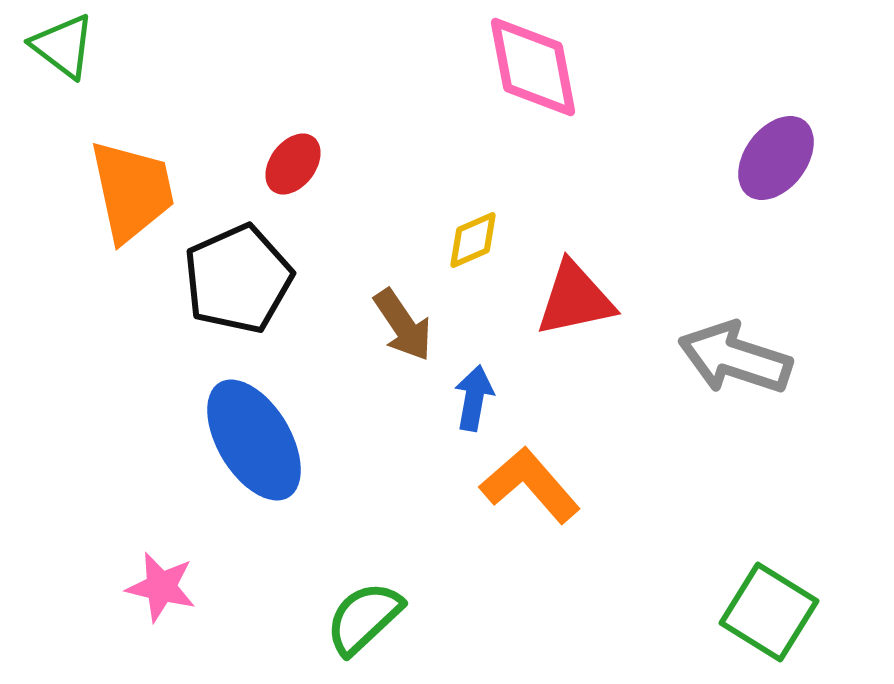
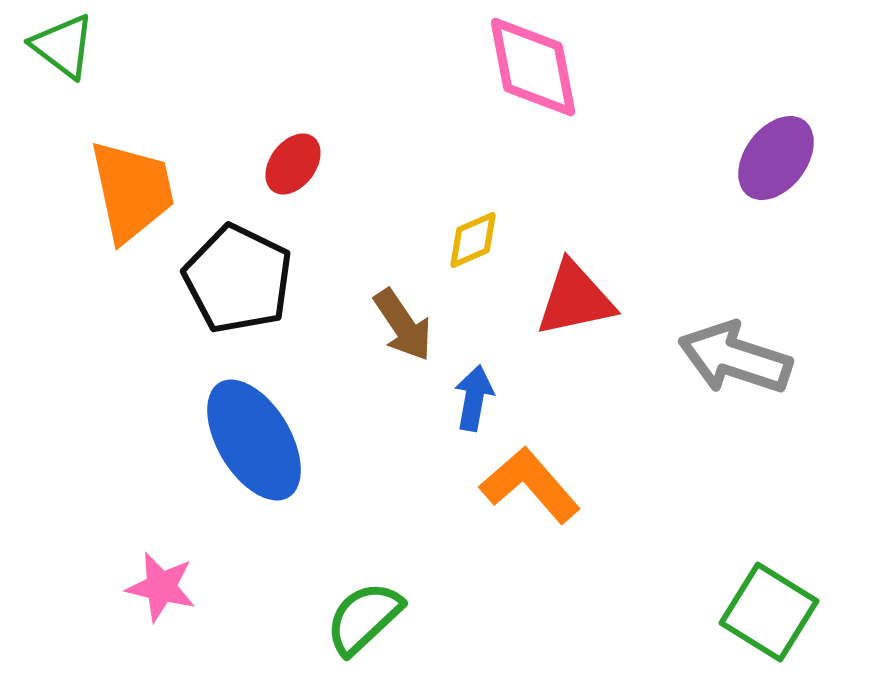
black pentagon: rotated 22 degrees counterclockwise
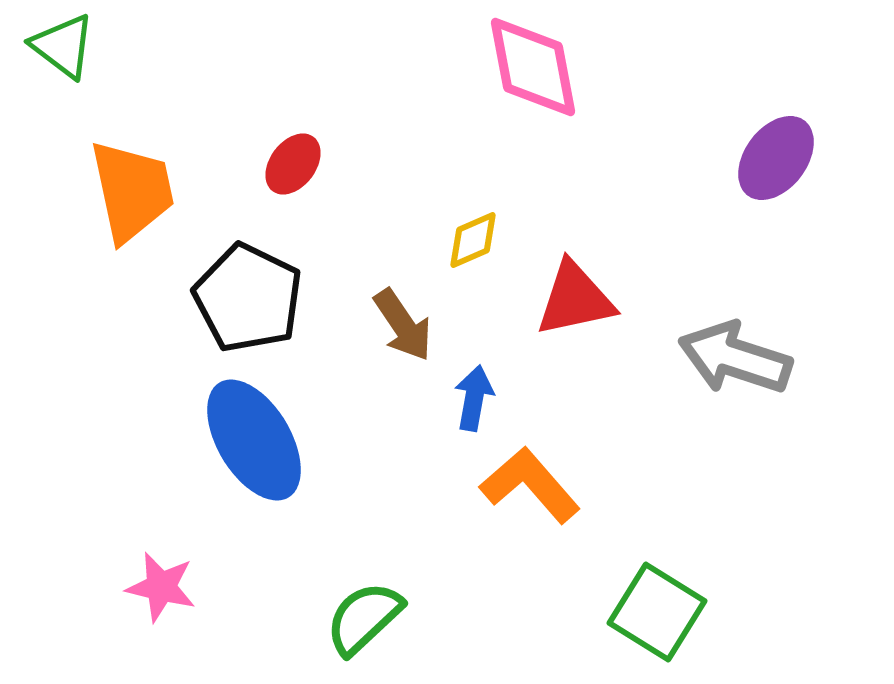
black pentagon: moved 10 px right, 19 px down
green square: moved 112 px left
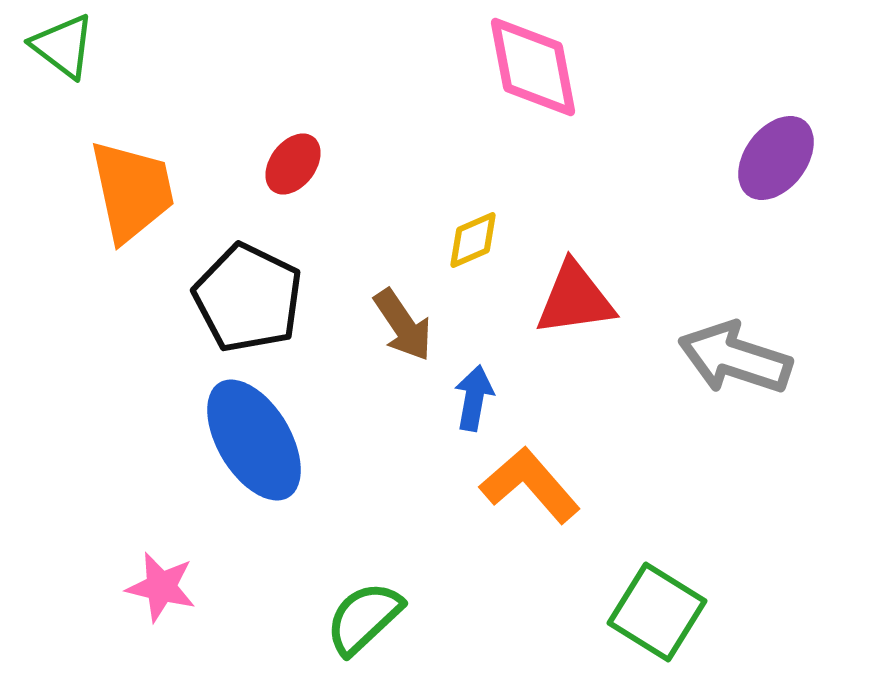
red triangle: rotated 4 degrees clockwise
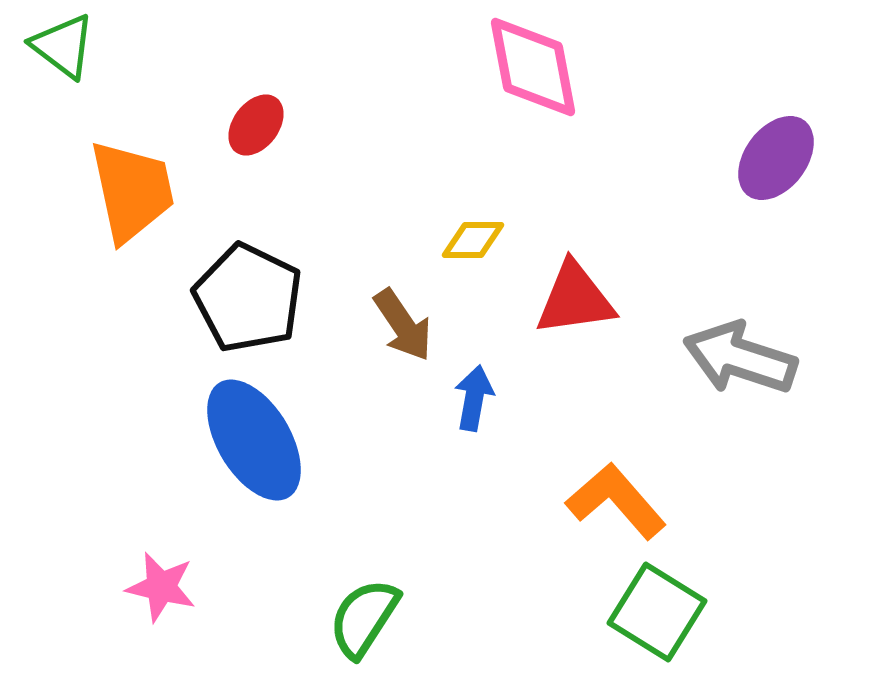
red ellipse: moved 37 px left, 39 px up
yellow diamond: rotated 24 degrees clockwise
gray arrow: moved 5 px right
orange L-shape: moved 86 px right, 16 px down
green semicircle: rotated 14 degrees counterclockwise
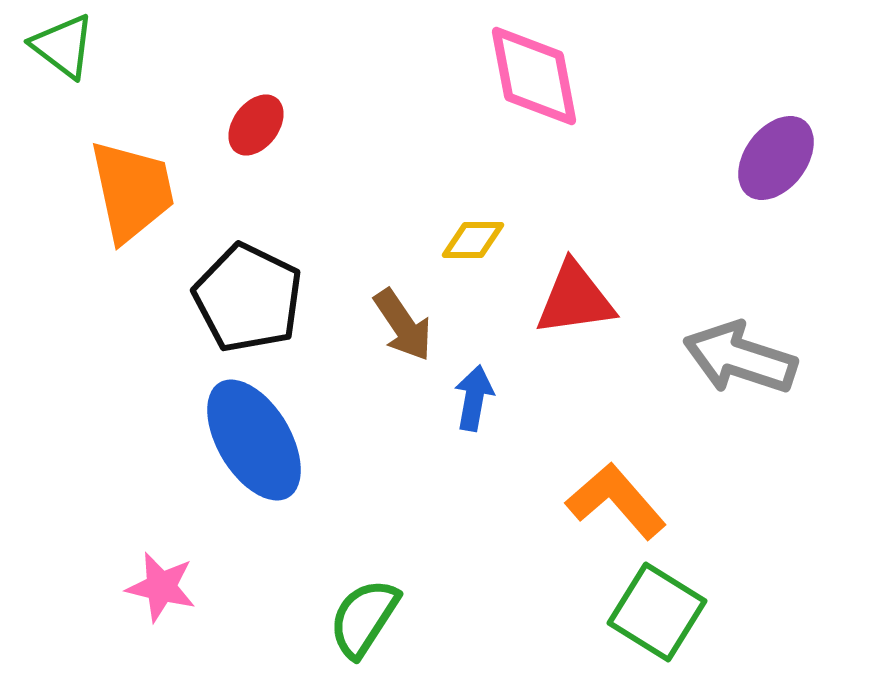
pink diamond: moved 1 px right, 9 px down
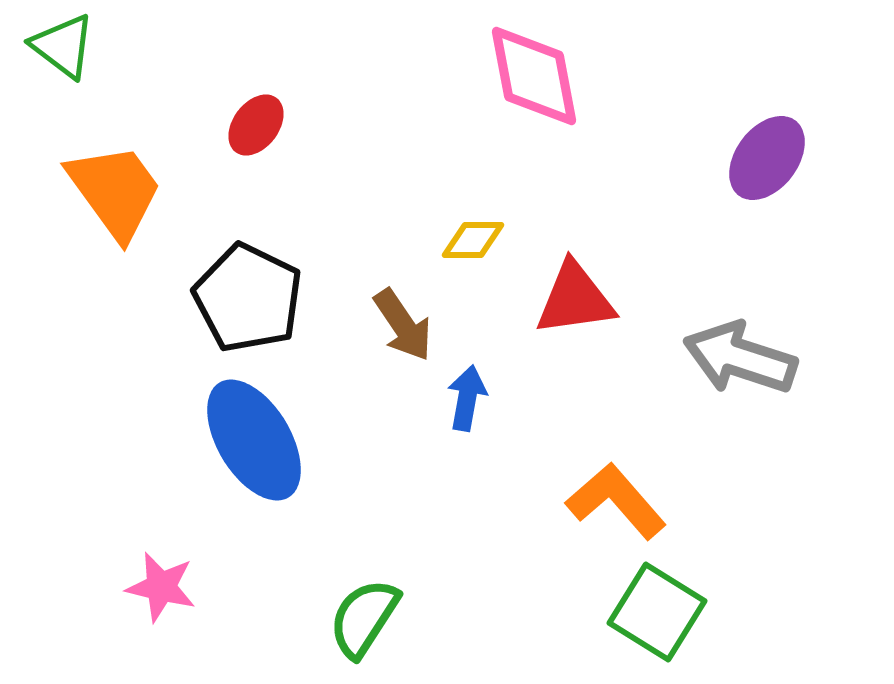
purple ellipse: moved 9 px left
orange trapezoid: moved 17 px left; rotated 24 degrees counterclockwise
blue arrow: moved 7 px left
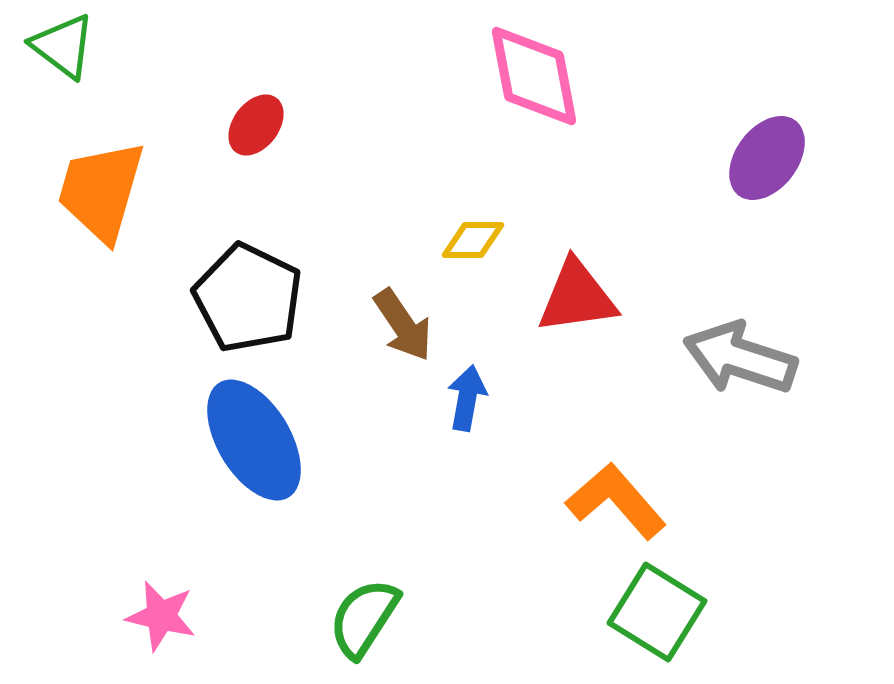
orange trapezoid: moved 14 px left; rotated 128 degrees counterclockwise
red triangle: moved 2 px right, 2 px up
pink star: moved 29 px down
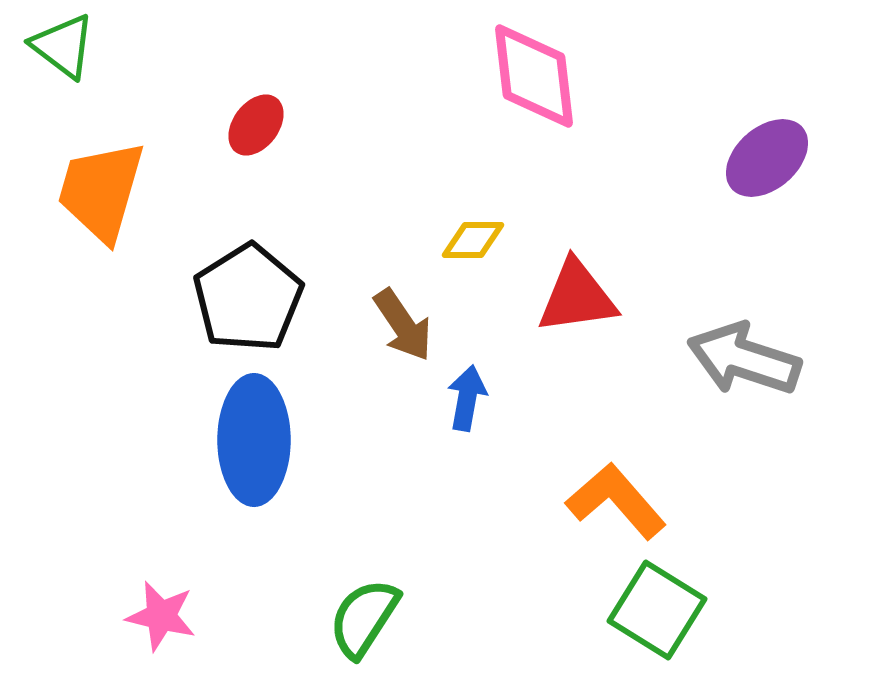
pink diamond: rotated 4 degrees clockwise
purple ellipse: rotated 12 degrees clockwise
black pentagon: rotated 14 degrees clockwise
gray arrow: moved 4 px right, 1 px down
blue ellipse: rotated 31 degrees clockwise
green square: moved 2 px up
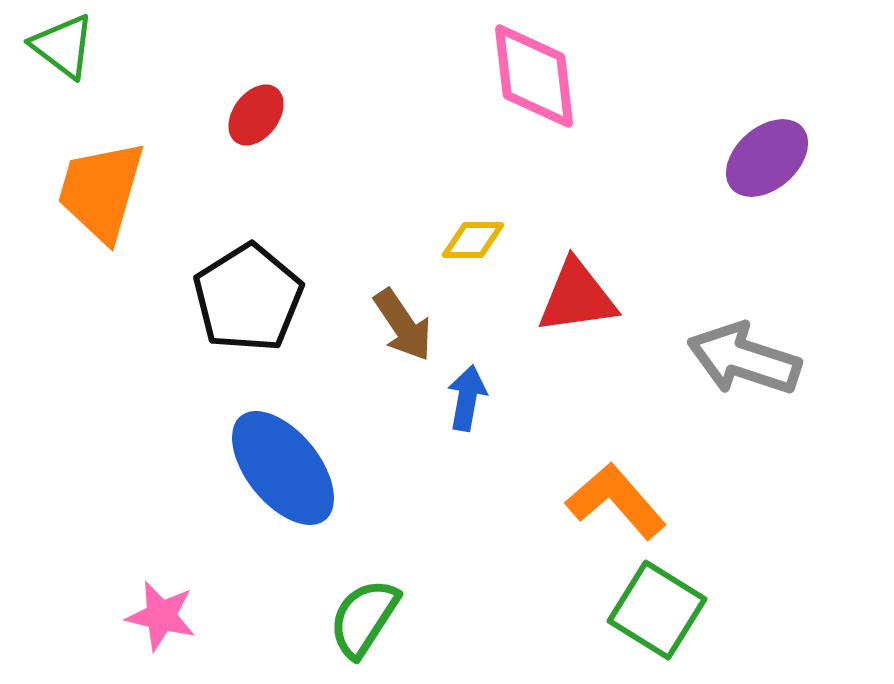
red ellipse: moved 10 px up
blue ellipse: moved 29 px right, 28 px down; rotated 39 degrees counterclockwise
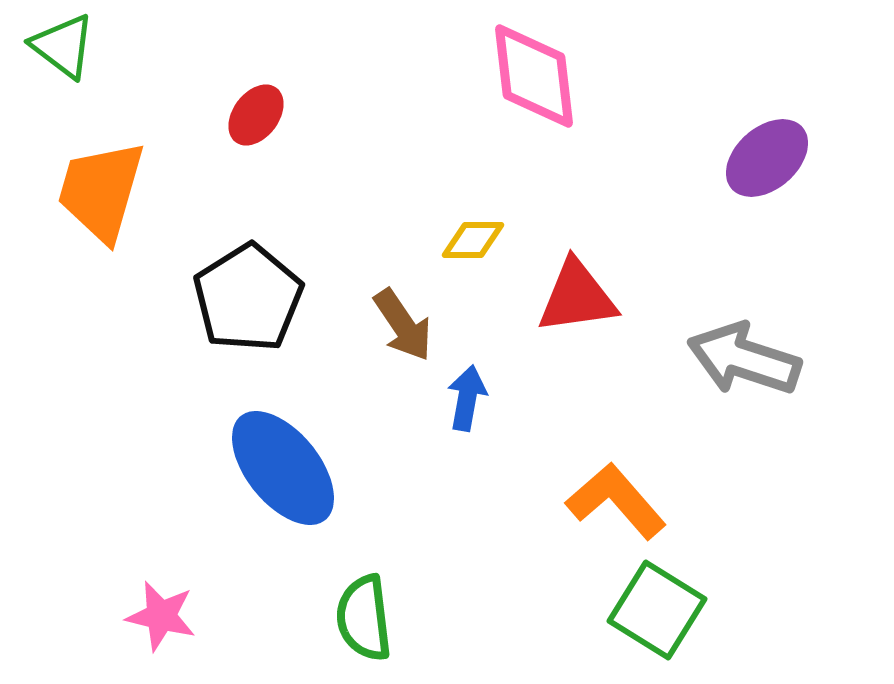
green semicircle: rotated 40 degrees counterclockwise
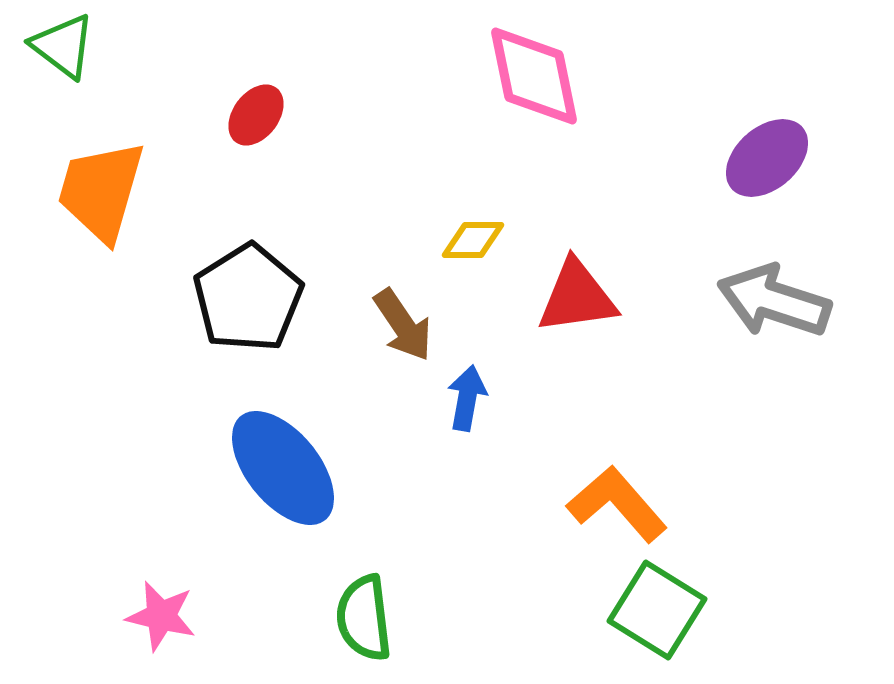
pink diamond: rotated 5 degrees counterclockwise
gray arrow: moved 30 px right, 58 px up
orange L-shape: moved 1 px right, 3 px down
